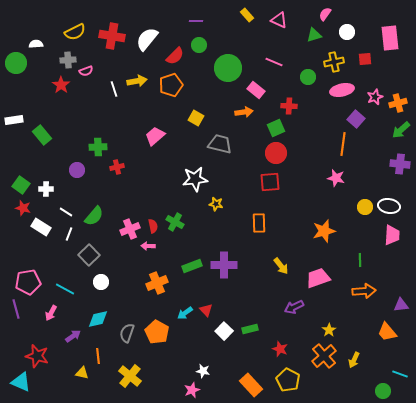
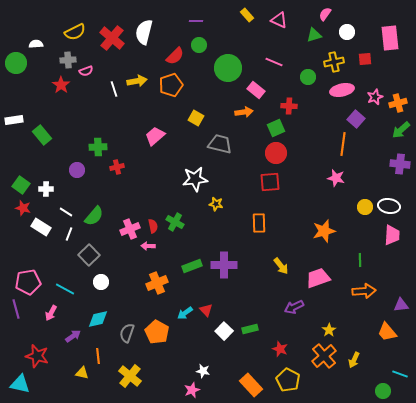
red cross at (112, 36): moved 2 px down; rotated 30 degrees clockwise
white semicircle at (147, 39): moved 3 px left, 7 px up; rotated 25 degrees counterclockwise
cyan triangle at (21, 382): moved 1 px left, 2 px down; rotated 10 degrees counterclockwise
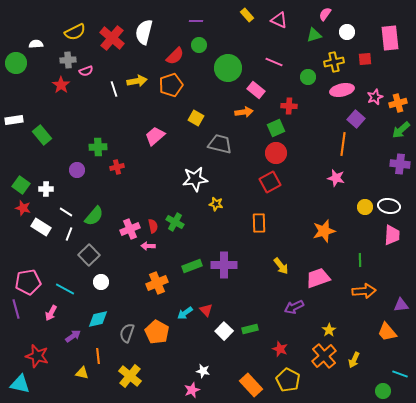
red square at (270, 182): rotated 25 degrees counterclockwise
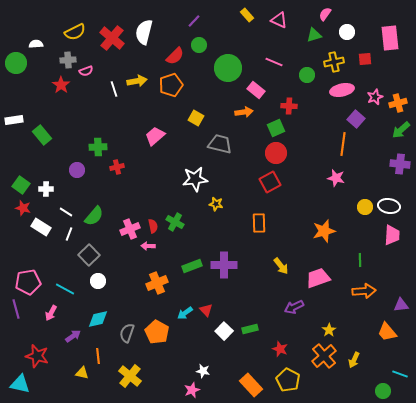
purple line at (196, 21): moved 2 px left; rotated 48 degrees counterclockwise
green circle at (308, 77): moved 1 px left, 2 px up
white circle at (101, 282): moved 3 px left, 1 px up
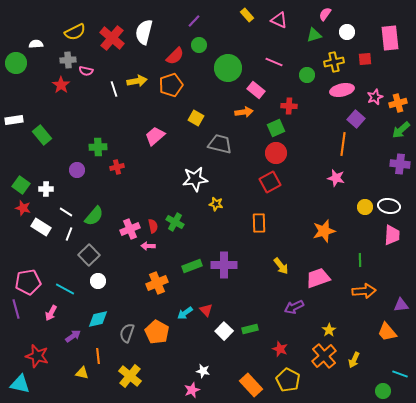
pink semicircle at (86, 71): rotated 32 degrees clockwise
